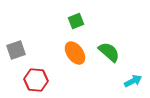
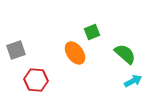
green square: moved 16 px right, 11 px down
green semicircle: moved 16 px right, 2 px down
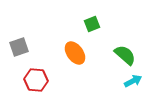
green square: moved 8 px up
gray square: moved 3 px right, 3 px up
green semicircle: moved 1 px down
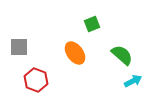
gray square: rotated 18 degrees clockwise
green semicircle: moved 3 px left
red hexagon: rotated 15 degrees clockwise
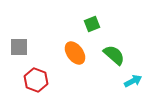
green semicircle: moved 8 px left
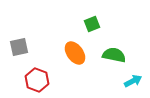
gray square: rotated 12 degrees counterclockwise
green semicircle: rotated 30 degrees counterclockwise
red hexagon: moved 1 px right
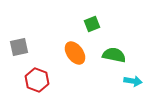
cyan arrow: rotated 36 degrees clockwise
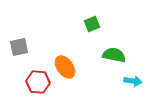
orange ellipse: moved 10 px left, 14 px down
red hexagon: moved 1 px right, 2 px down; rotated 15 degrees counterclockwise
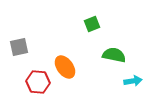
cyan arrow: rotated 18 degrees counterclockwise
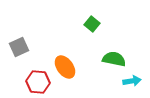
green square: rotated 28 degrees counterclockwise
gray square: rotated 12 degrees counterclockwise
green semicircle: moved 4 px down
cyan arrow: moved 1 px left
